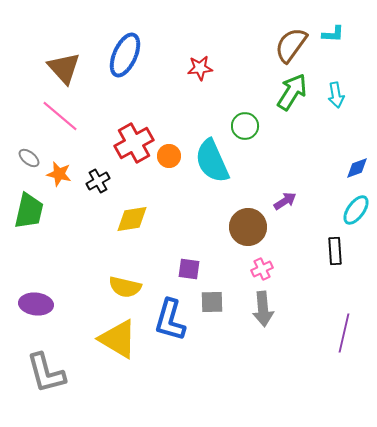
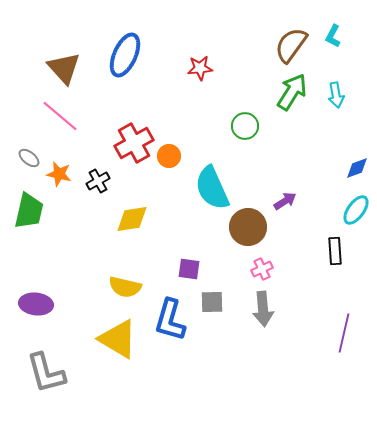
cyan L-shape: moved 2 px down; rotated 115 degrees clockwise
cyan semicircle: moved 27 px down
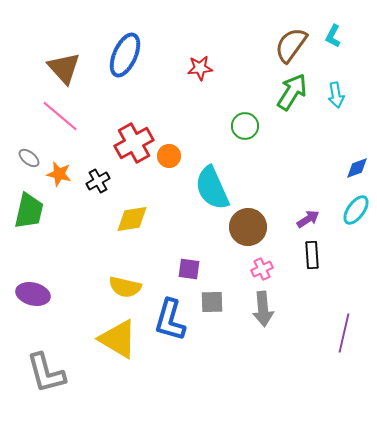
purple arrow: moved 23 px right, 18 px down
black rectangle: moved 23 px left, 4 px down
purple ellipse: moved 3 px left, 10 px up; rotated 8 degrees clockwise
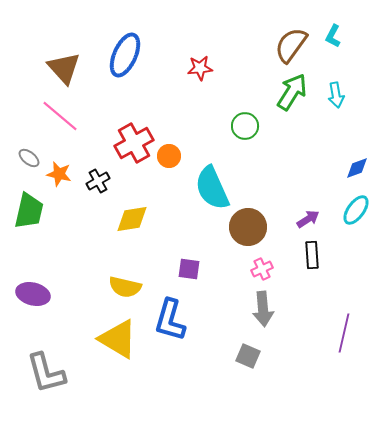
gray square: moved 36 px right, 54 px down; rotated 25 degrees clockwise
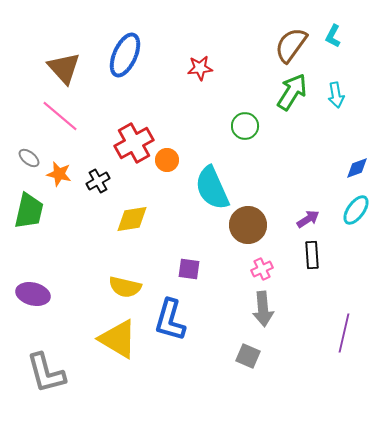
orange circle: moved 2 px left, 4 px down
brown circle: moved 2 px up
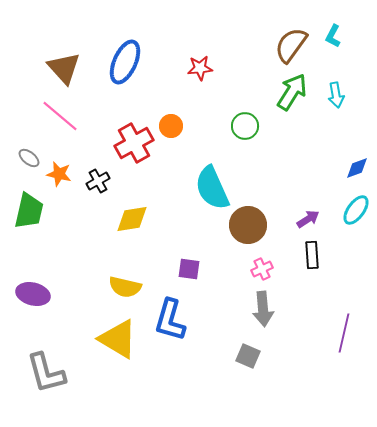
blue ellipse: moved 7 px down
orange circle: moved 4 px right, 34 px up
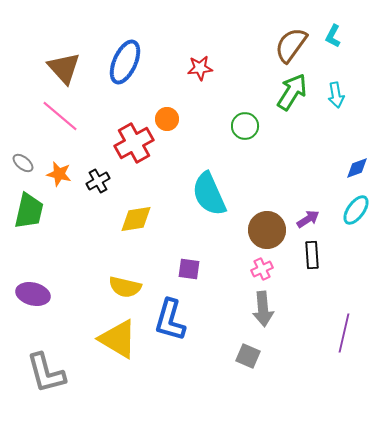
orange circle: moved 4 px left, 7 px up
gray ellipse: moved 6 px left, 5 px down
cyan semicircle: moved 3 px left, 6 px down
yellow diamond: moved 4 px right
brown circle: moved 19 px right, 5 px down
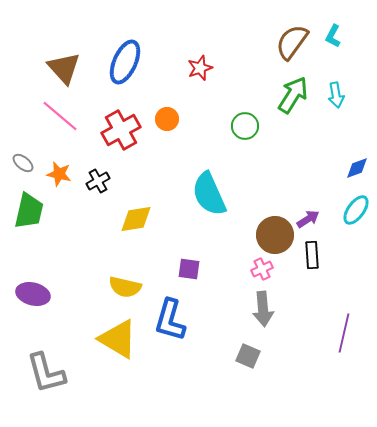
brown semicircle: moved 1 px right, 3 px up
red star: rotated 15 degrees counterclockwise
green arrow: moved 1 px right, 3 px down
red cross: moved 13 px left, 13 px up
brown circle: moved 8 px right, 5 px down
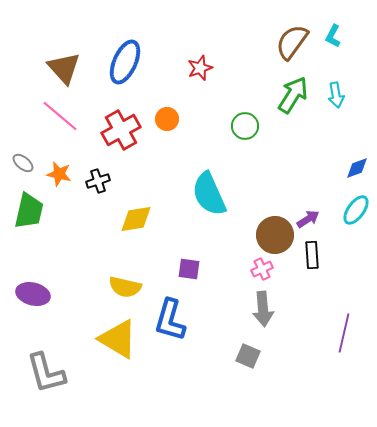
black cross: rotated 10 degrees clockwise
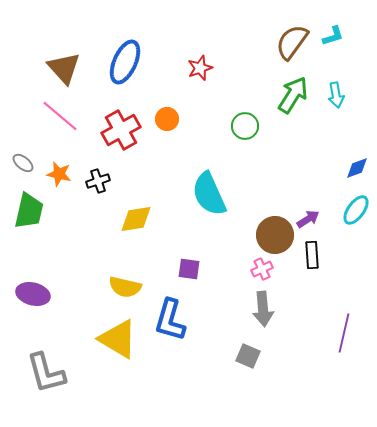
cyan L-shape: rotated 135 degrees counterclockwise
